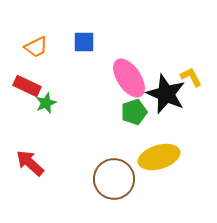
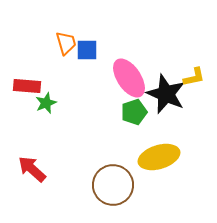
blue square: moved 3 px right, 8 px down
orange trapezoid: moved 30 px right, 4 px up; rotated 80 degrees counterclockwise
yellow L-shape: moved 3 px right; rotated 105 degrees clockwise
red rectangle: rotated 20 degrees counterclockwise
red arrow: moved 2 px right, 6 px down
brown circle: moved 1 px left, 6 px down
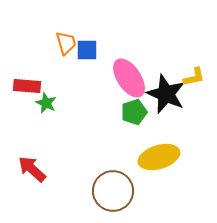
green star: rotated 25 degrees counterclockwise
brown circle: moved 6 px down
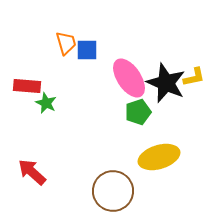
black star: moved 11 px up
green pentagon: moved 4 px right
red arrow: moved 3 px down
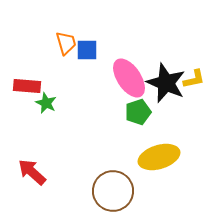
yellow L-shape: moved 2 px down
